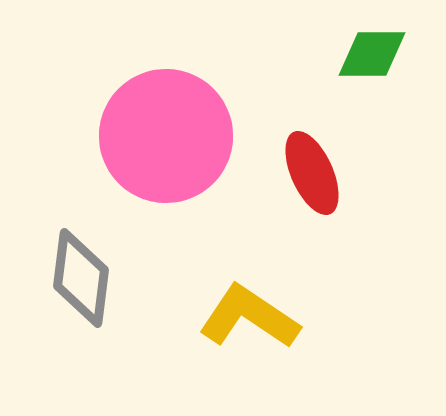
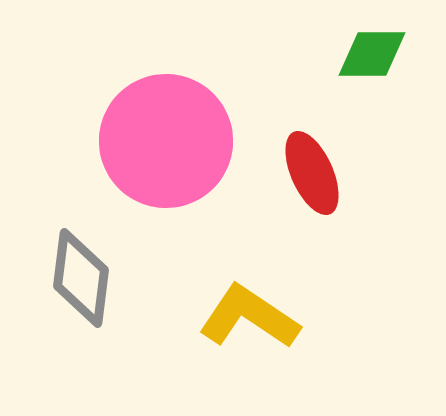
pink circle: moved 5 px down
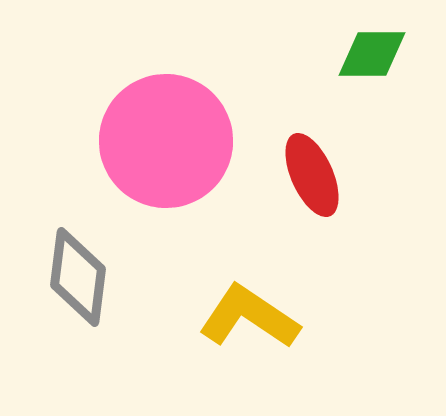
red ellipse: moved 2 px down
gray diamond: moved 3 px left, 1 px up
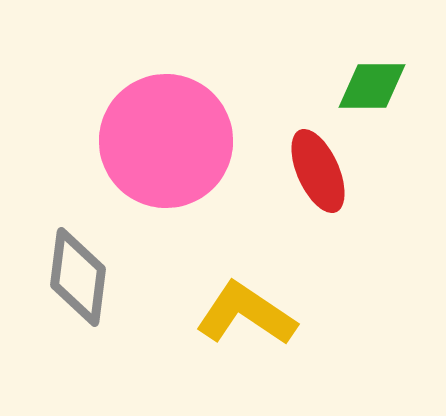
green diamond: moved 32 px down
red ellipse: moved 6 px right, 4 px up
yellow L-shape: moved 3 px left, 3 px up
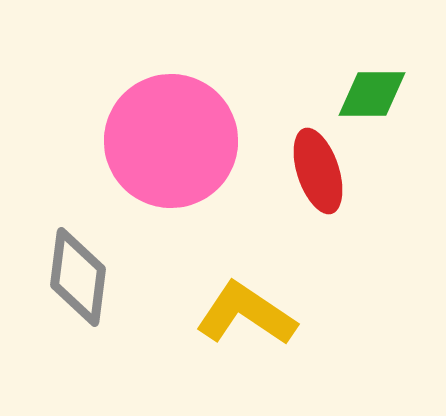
green diamond: moved 8 px down
pink circle: moved 5 px right
red ellipse: rotated 6 degrees clockwise
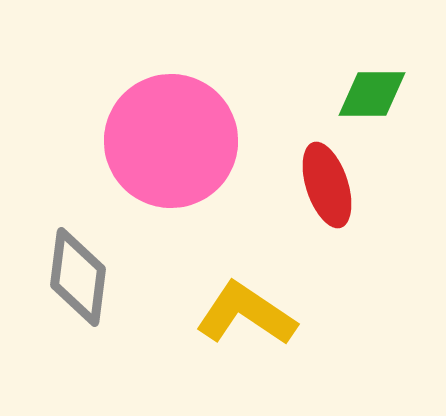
red ellipse: moved 9 px right, 14 px down
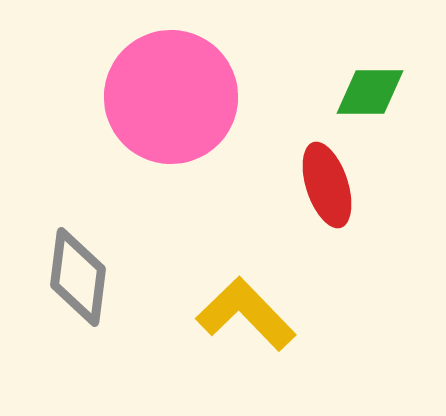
green diamond: moved 2 px left, 2 px up
pink circle: moved 44 px up
yellow L-shape: rotated 12 degrees clockwise
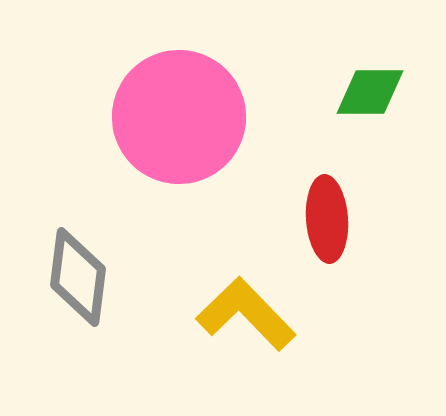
pink circle: moved 8 px right, 20 px down
red ellipse: moved 34 px down; rotated 14 degrees clockwise
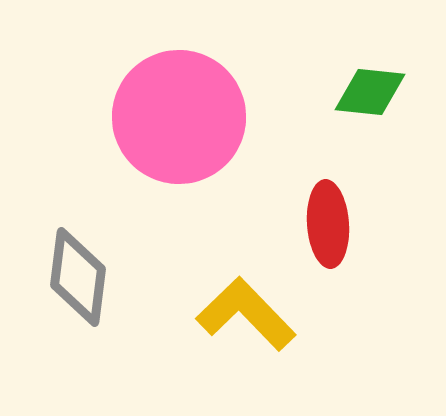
green diamond: rotated 6 degrees clockwise
red ellipse: moved 1 px right, 5 px down
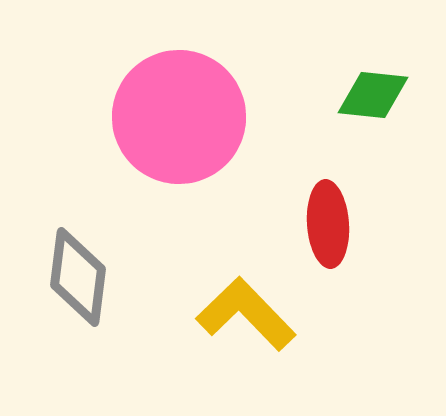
green diamond: moved 3 px right, 3 px down
